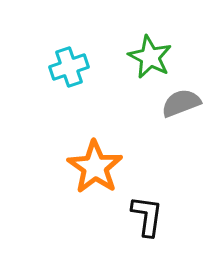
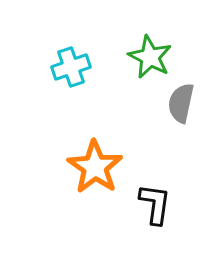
cyan cross: moved 2 px right
gray semicircle: rotated 57 degrees counterclockwise
black L-shape: moved 8 px right, 12 px up
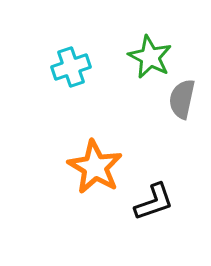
gray semicircle: moved 1 px right, 4 px up
orange star: rotated 4 degrees counterclockwise
black L-shape: moved 1 px left, 2 px up; rotated 63 degrees clockwise
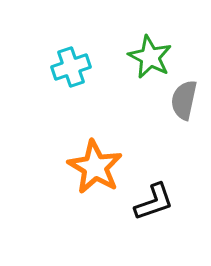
gray semicircle: moved 2 px right, 1 px down
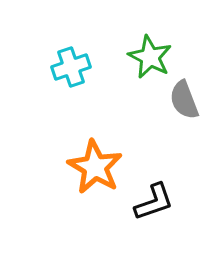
gray semicircle: rotated 33 degrees counterclockwise
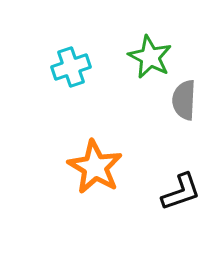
gray semicircle: rotated 24 degrees clockwise
black L-shape: moved 27 px right, 10 px up
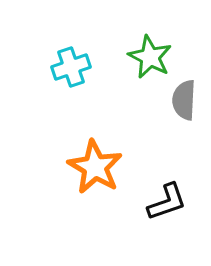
black L-shape: moved 14 px left, 10 px down
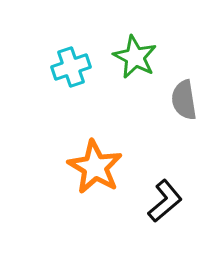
green star: moved 15 px left
gray semicircle: rotated 12 degrees counterclockwise
black L-shape: moved 2 px left, 1 px up; rotated 21 degrees counterclockwise
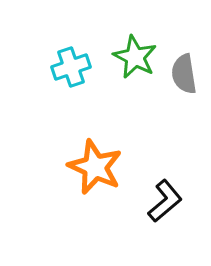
gray semicircle: moved 26 px up
orange star: rotated 6 degrees counterclockwise
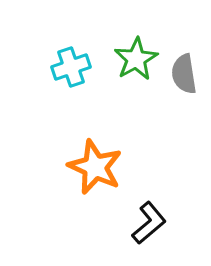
green star: moved 1 px right, 2 px down; rotated 15 degrees clockwise
black L-shape: moved 16 px left, 22 px down
